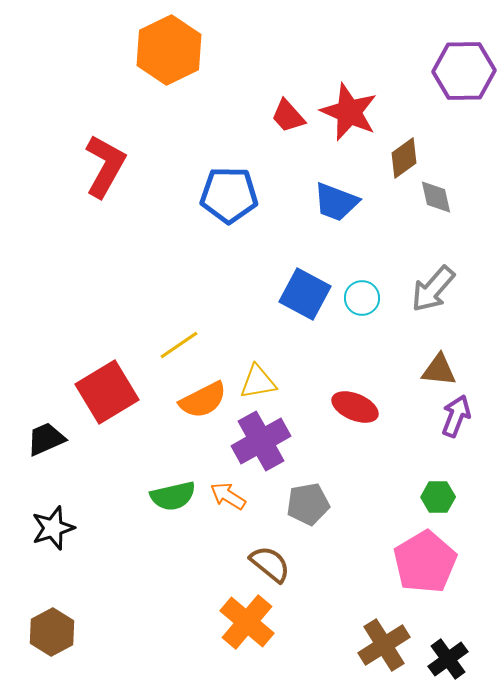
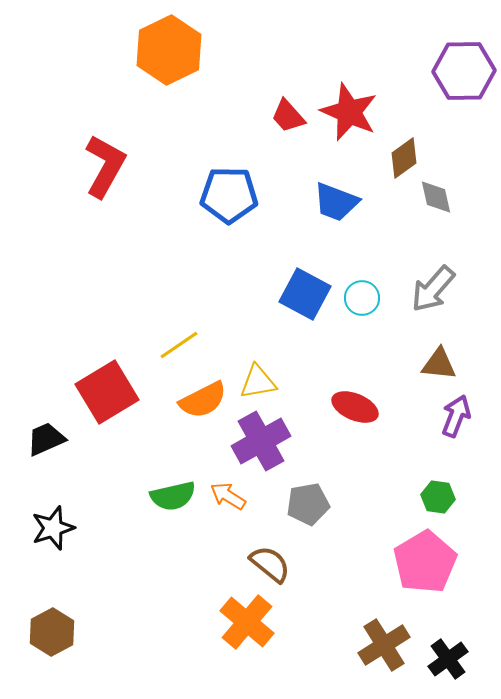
brown triangle: moved 6 px up
green hexagon: rotated 8 degrees clockwise
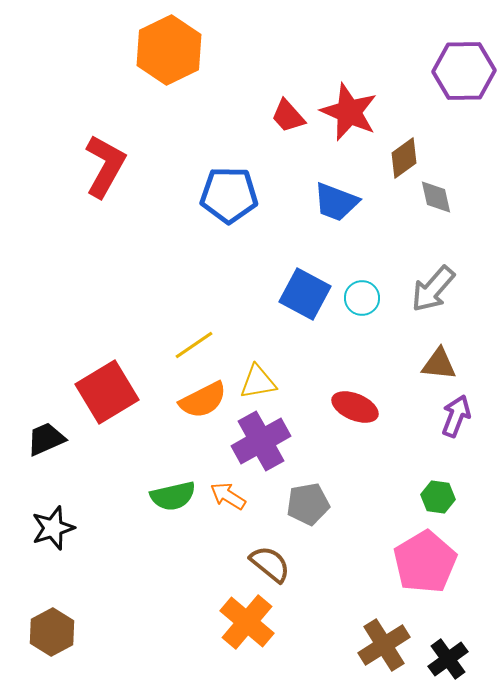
yellow line: moved 15 px right
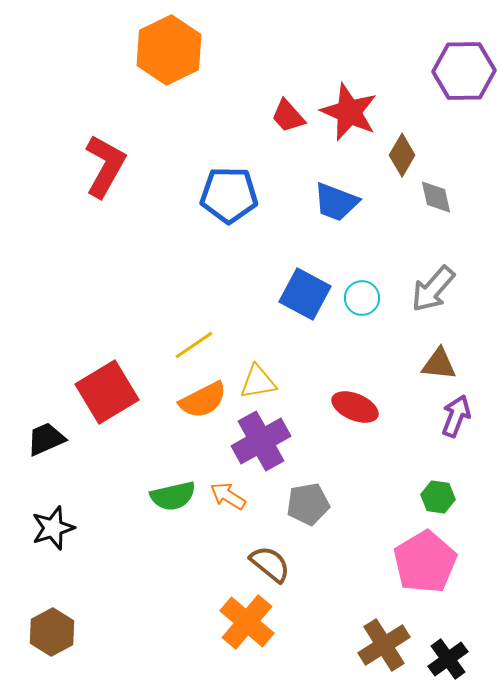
brown diamond: moved 2 px left, 3 px up; rotated 24 degrees counterclockwise
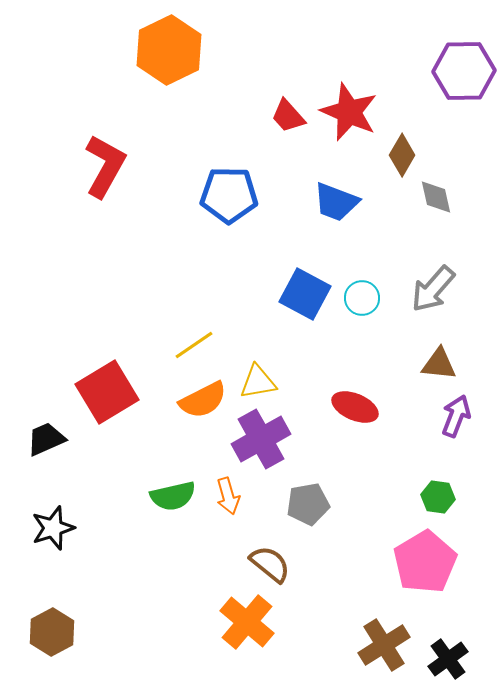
purple cross: moved 2 px up
orange arrow: rotated 138 degrees counterclockwise
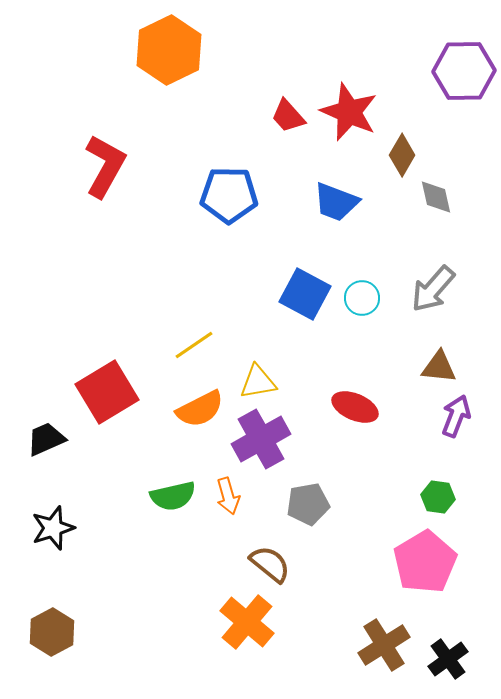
brown triangle: moved 3 px down
orange semicircle: moved 3 px left, 9 px down
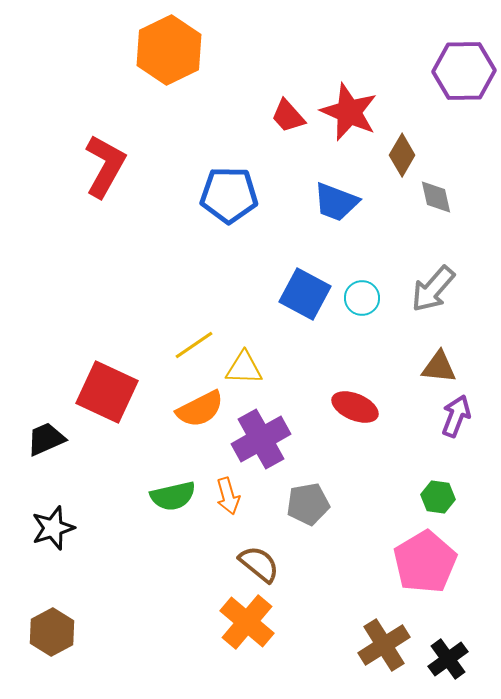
yellow triangle: moved 14 px left, 14 px up; rotated 12 degrees clockwise
red square: rotated 34 degrees counterclockwise
brown semicircle: moved 11 px left
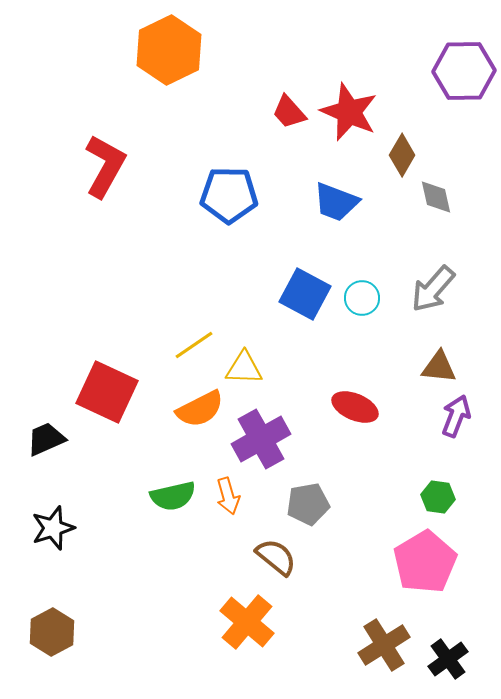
red trapezoid: moved 1 px right, 4 px up
brown semicircle: moved 17 px right, 7 px up
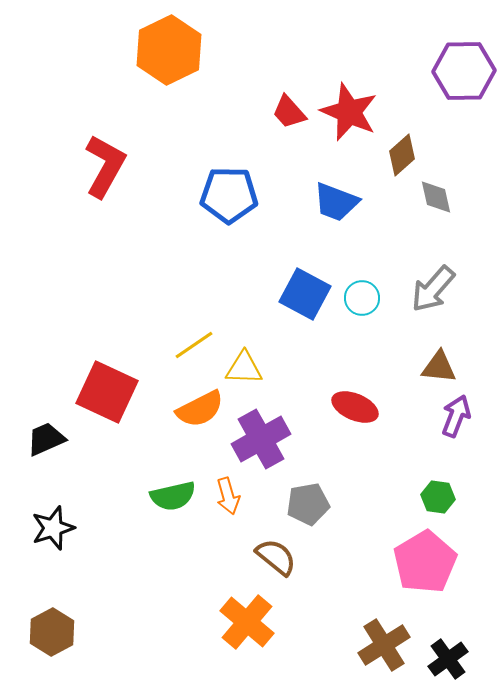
brown diamond: rotated 18 degrees clockwise
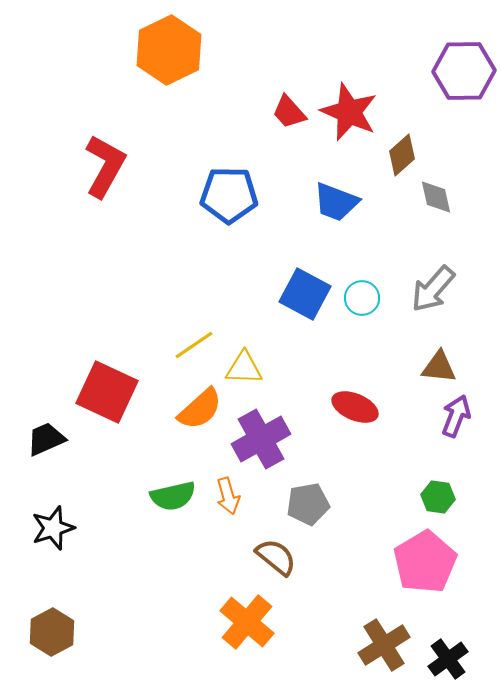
orange semicircle: rotated 15 degrees counterclockwise
